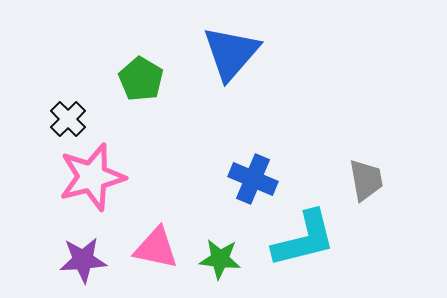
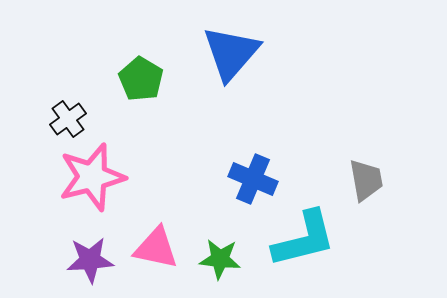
black cross: rotated 9 degrees clockwise
purple star: moved 7 px right
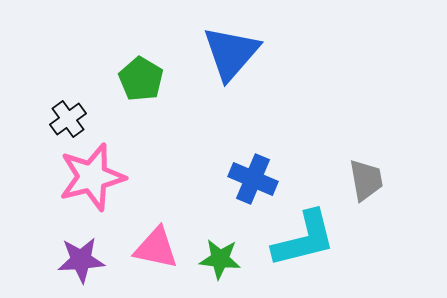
purple star: moved 9 px left
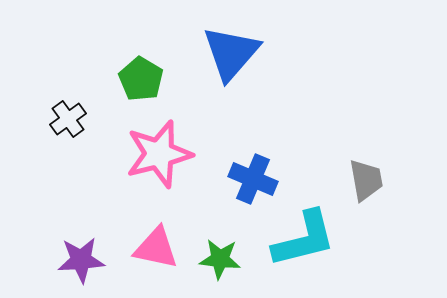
pink star: moved 67 px right, 23 px up
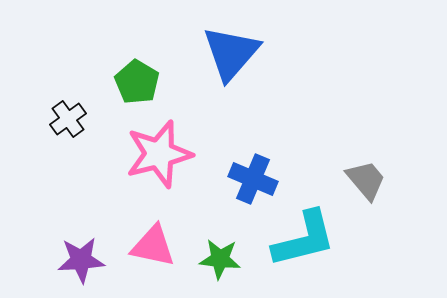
green pentagon: moved 4 px left, 3 px down
gray trapezoid: rotated 30 degrees counterclockwise
pink triangle: moved 3 px left, 2 px up
